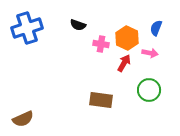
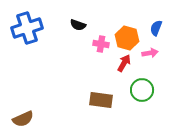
orange hexagon: rotated 10 degrees counterclockwise
pink arrow: rotated 21 degrees counterclockwise
green circle: moved 7 px left
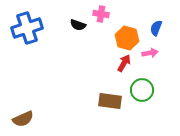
pink cross: moved 30 px up
brown rectangle: moved 9 px right, 1 px down
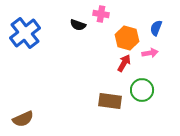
blue cross: moved 2 px left, 5 px down; rotated 20 degrees counterclockwise
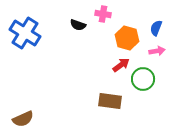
pink cross: moved 2 px right
blue cross: rotated 20 degrees counterclockwise
pink arrow: moved 7 px right, 2 px up
red arrow: moved 3 px left, 2 px down; rotated 24 degrees clockwise
green circle: moved 1 px right, 11 px up
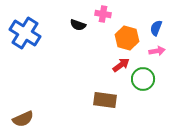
brown rectangle: moved 5 px left, 1 px up
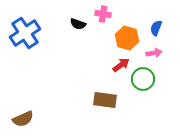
black semicircle: moved 1 px up
blue cross: rotated 24 degrees clockwise
pink arrow: moved 3 px left, 2 px down
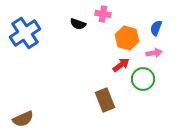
brown rectangle: rotated 60 degrees clockwise
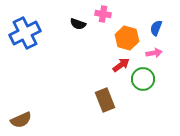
blue cross: rotated 8 degrees clockwise
brown semicircle: moved 2 px left, 1 px down
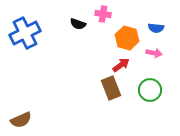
blue semicircle: rotated 105 degrees counterclockwise
pink arrow: rotated 21 degrees clockwise
green circle: moved 7 px right, 11 px down
brown rectangle: moved 6 px right, 12 px up
